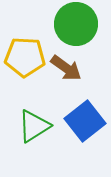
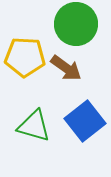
green triangle: rotated 48 degrees clockwise
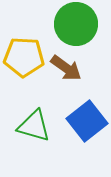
yellow pentagon: moved 1 px left
blue square: moved 2 px right
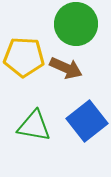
brown arrow: rotated 12 degrees counterclockwise
green triangle: rotated 6 degrees counterclockwise
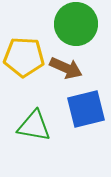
blue square: moved 1 px left, 12 px up; rotated 24 degrees clockwise
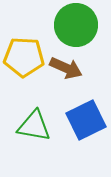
green circle: moved 1 px down
blue square: moved 11 px down; rotated 12 degrees counterclockwise
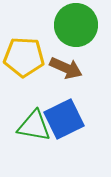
blue square: moved 22 px left, 1 px up
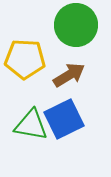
yellow pentagon: moved 1 px right, 2 px down
brown arrow: moved 3 px right, 7 px down; rotated 56 degrees counterclockwise
green triangle: moved 3 px left, 1 px up
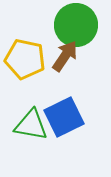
yellow pentagon: rotated 9 degrees clockwise
brown arrow: moved 4 px left, 19 px up; rotated 24 degrees counterclockwise
blue square: moved 2 px up
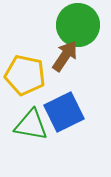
green circle: moved 2 px right
yellow pentagon: moved 16 px down
blue square: moved 5 px up
